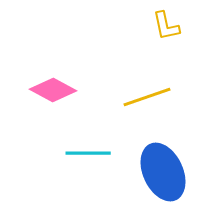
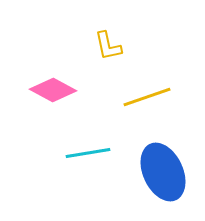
yellow L-shape: moved 58 px left, 20 px down
cyan line: rotated 9 degrees counterclockwise
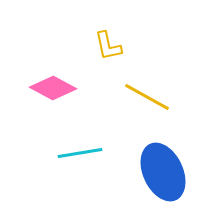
pink diamond: moved 2 px up
yellow line: rotated 48 degrees clockwise
cyan line: moved 8 px left
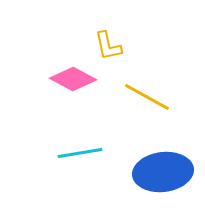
pink diamond: moved 20 px right, 9 px up
blue ellipse: rotated 72 degrees counterclockwise
